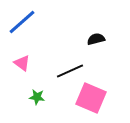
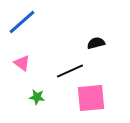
black semicircle: moved 4 px down
pink square: rotated 28 degrees counterclockwise
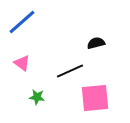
pink square: moved 4 px right
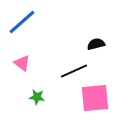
black semicircle: moved 1 px down
black line: moved 4 px right
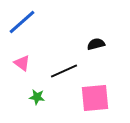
black line: moved 10 px left
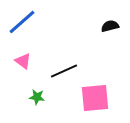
black semicircle: moved 14 px right, 18 px up
pink triangle: moved 1 px right, 2 px up
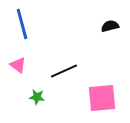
blue line: moved 2 px down; rotated 64 degrees counterclockwise
pink triangle: moved 5 px left, 4 px down
pink square: moved 7 px right
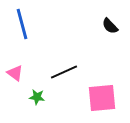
black semicircle: rotated 120 degrees counterclockwise
pink triangle: moved 3 px left, 8 px down
black line: moved 1 px down
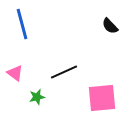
green star: rotated 21 degrees counterclockwise
